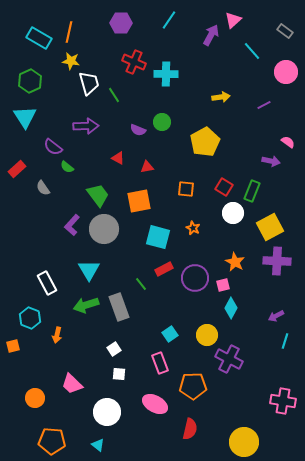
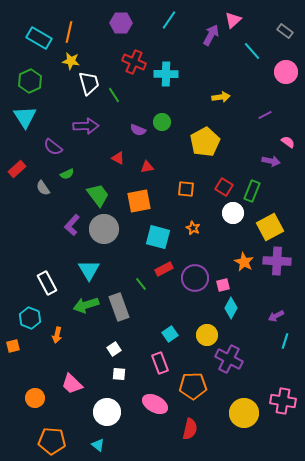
purple line at (264, 105): moved 1 px right, 10 px down
green semicircle at (67, 167): moved 7 px down; rotated 64 degrees counterclockwise
orange star at (235, 262): moved 9 px right
yellow circle at (244, 442): moved 29 px up
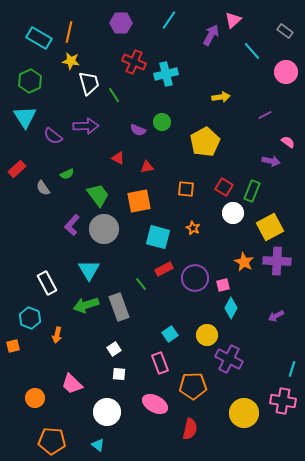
cyan cross at (166, 74): rotated 15 degrees counterclockwise
purple semicircle at (53, 147): moved 11 px up
cyan line at (285, 341): moved 7 px right, 28 px down
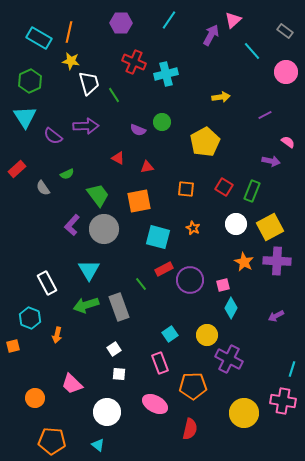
white circle at (233, 213): moved 3 px right, 11 px down
purple circle at (195, 278): moved 5 px left, 2 px down
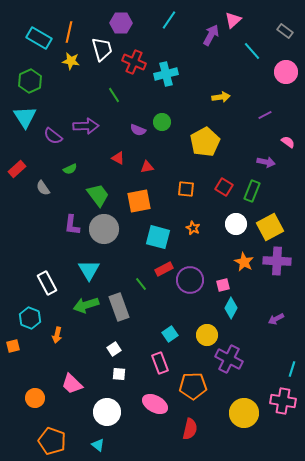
white trapezoid at (89, 83): moved 13 px right, 34 px up
purple arrow at (271, 161): moved 5 px left, 1 px down
green semicircle at (67, 174): moved 3 px right, 5 px up
purple L-shape at (72, 225): rotated 35 degrees counterclockwise
purple arrow at (276, 316): moved 3 px down
orange pentagon at (52, 441): rotated 16 degrees clockwise
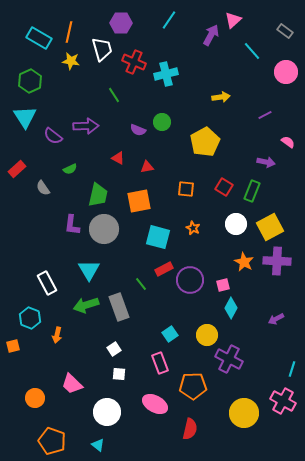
green trapezoid at (98, 195): rotated 50 degrees clockwise
pink cross at (283, 401): rotated 20 degrees clockwise
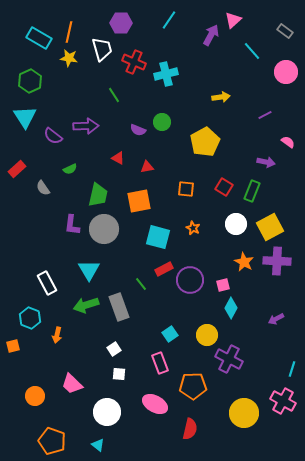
yellow star at (71, 61): moved 2 px left, 3 px up
orange circle at (35, 398): moved 2 px up
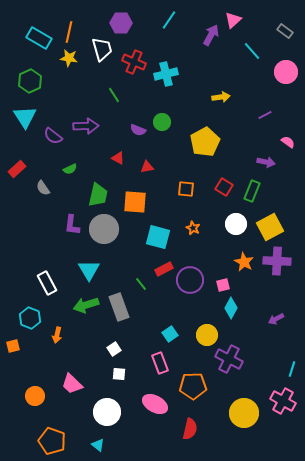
orange square at (139, 201): moved 4 px left, 1 px down; rotated 15 degrees clockwise
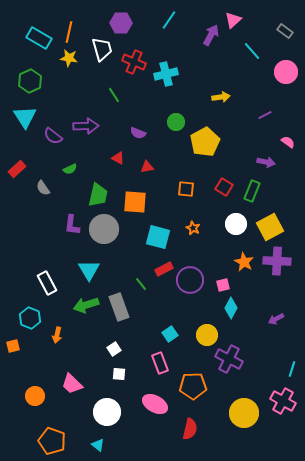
green circle at (162, 122): moved 14 px right
purple semicircle at (138, 130): moved 3 px down
